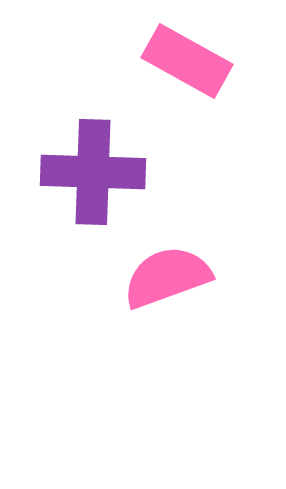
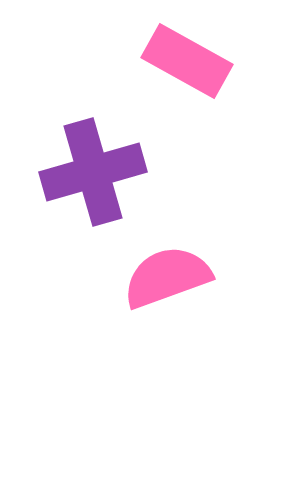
purple cross: rotated 18 degrees counterclockwise
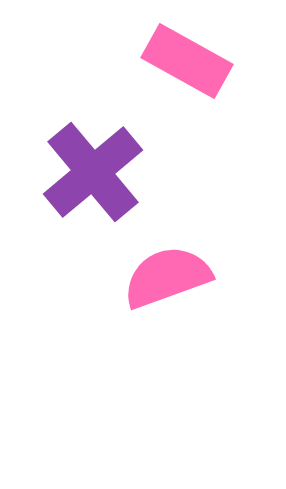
purple cross: rotated 24 degrees counterclockwise
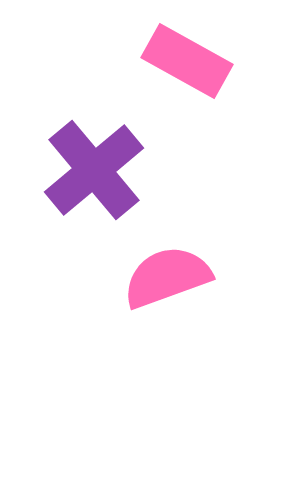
purple cross: moved 1 px right, 2 px up
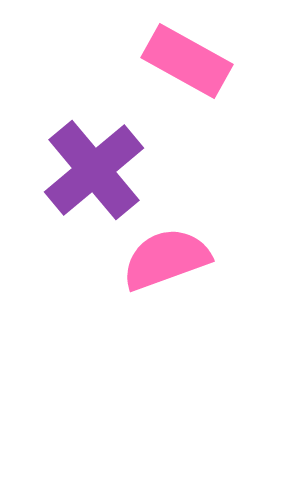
pink semicircle: moved 1 px left, 18 px up
